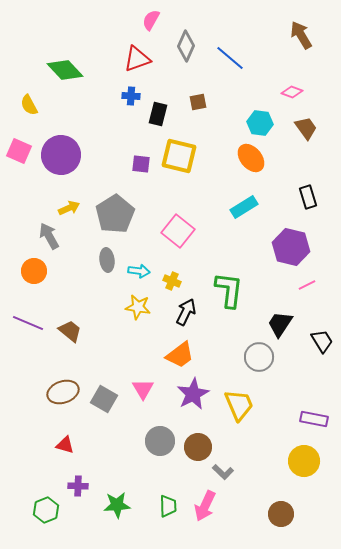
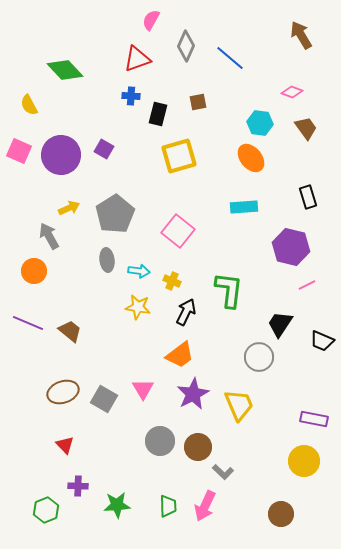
yellow square at (179, 156): rotated 30 degrees counterclockwise
purple square at (141, 164): moved 37 px left, 15 px up; rotated 24 degrees clockwise
cyan rectangle at (244, 207): rotated 28 degrees clockwise
black trapezoid at (322, 341): rotated 145 degrees clockwise
red triangle at (65, 445): rotated 30 degrees clockwise
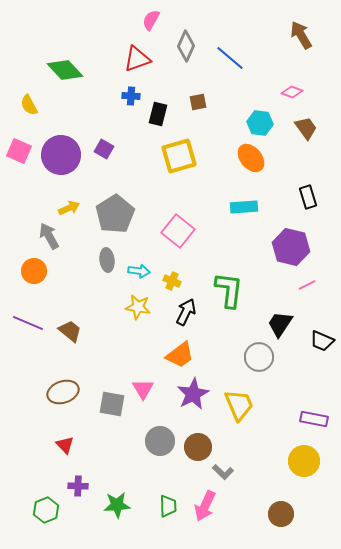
gray square at (104, 399): moved 8 px right, 5 px down; rotated 20 degrees counterclockwise
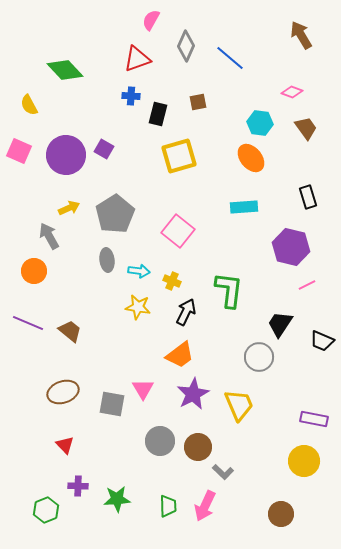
purple circle at (61, 155): moved 5 px right
green star at (117, 505): moved 6 px up
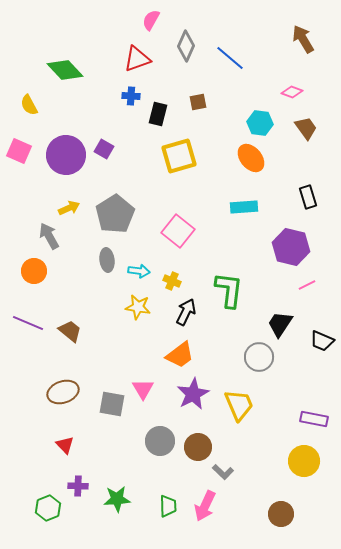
brown arrow at (301, 35): moved 2 px right, 4 px down
green hexagon at (46, 510): moved 2 px right, 2 px up
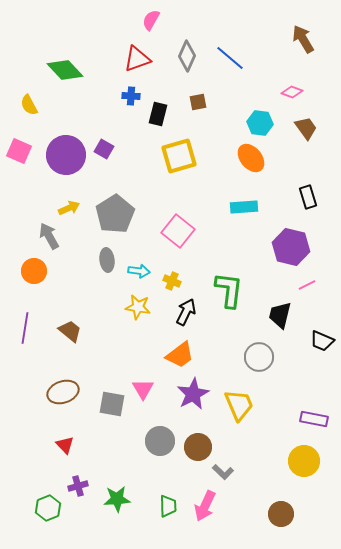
gray diamond at (186, 46): moved 1 px right, 10 px down
purple line at (28, 323): moved 3 px left, 5 px down; rotated 76 degrees clockwise
black trapezoid at (280, 324): moved 9 px up; rotated 20 degrees counterclockwise
purple cross at (78, 486): rotated 18 degrees counterclockwise
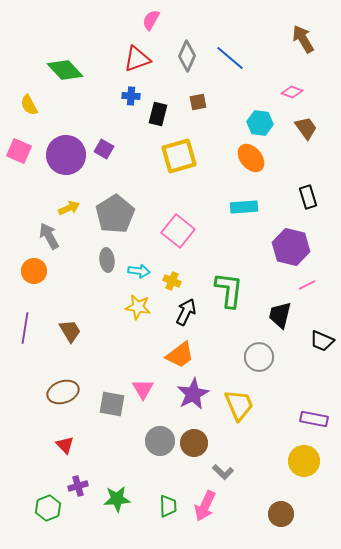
brown trapezoid at (70, 331): rotated 20 degrees clockwise
brown circle at (198, 447): moved 4 px left, 4 px up
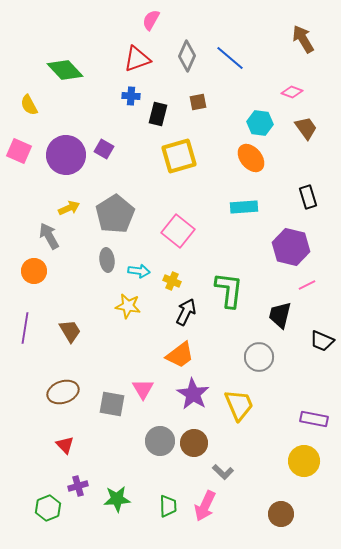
yellow star at (138, 307): moved 10 px left, 1 px up
purple star at (193, 394): rotated 12 degrees counterclockwise
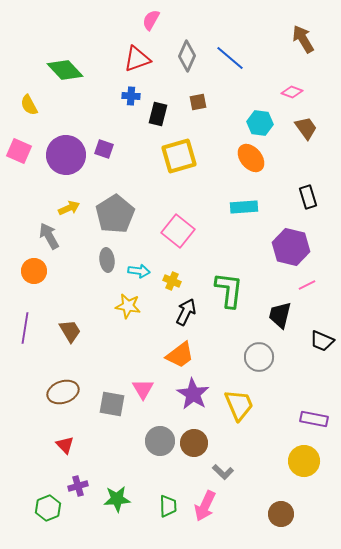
purple square at (104, 149): rotated 12 degrees counterclockwise
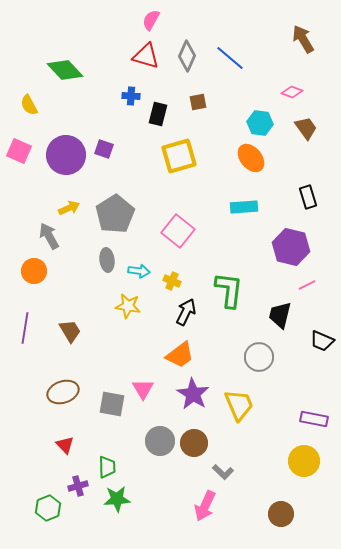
red triangle at (137, 59): moved 9 px right, 3 px up; rotated 36 degrees clockwise
green trapezoid at (168, 506): moved 61 px left, 39 px up
